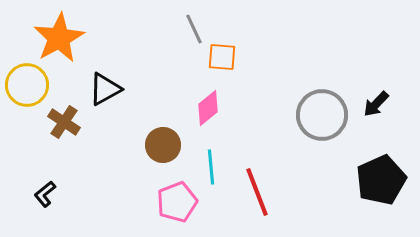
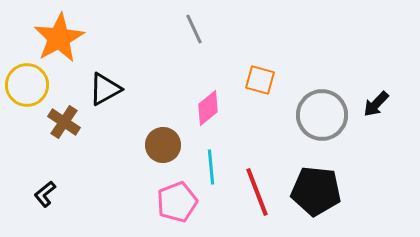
orange square: moved 38 px right, 23 px down; rotated 12 degrees clockwise
black pentagon: moved 65 px left, 11 px down; rotated 30 degrees clockwise
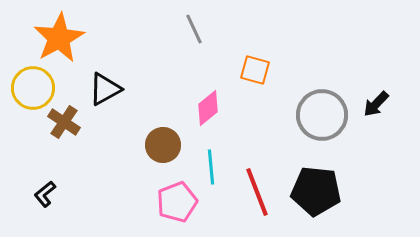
orange square: moved 5 px left, 10 px up
yellow circle: moved 6 px right, 3 px down
